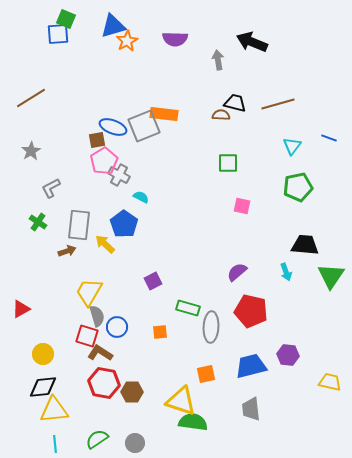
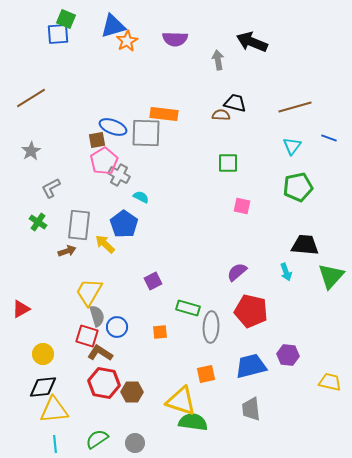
brown line at (278, 104): moved 17 px right, 3 px down
gray square at (144, 126): moved 2 px right, 7 px down; rotated 24 degrees clockwise
green triangle at (331, 276): rotated 8 degrees clockwise
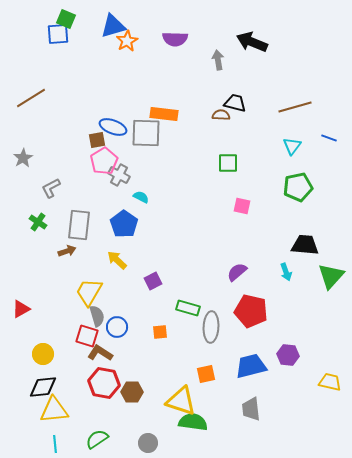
gray star at (31, 151): moved 8 px left, 7 px down
yellow arrow at (105, 244): moved 12 px right, 16 px down
gray circle at (135, 443): moved 13 px right
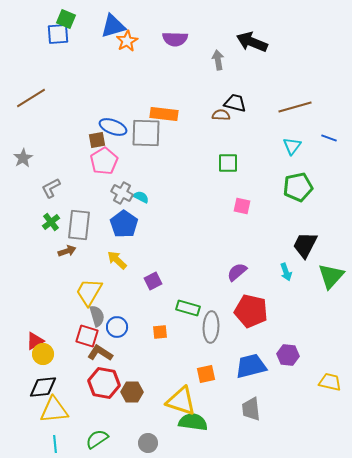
gray cross at (119, 175): moved 3 px right, 18 px down
green cross at (38, 222): moved 13 px right; rotated 18 degrees clockwise
black trapezoid at (305, 245): rotated 68 degrees counterclockwise
red triangle at (21, 309): moved 14 px right, 32 px down
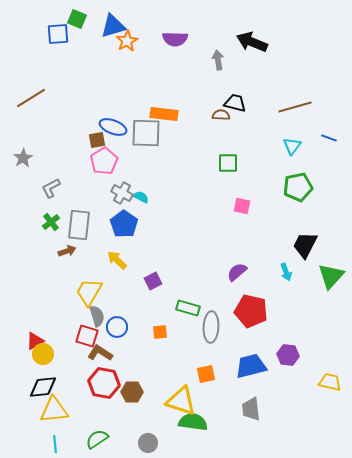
green square at (66, 19): moved 11 px right
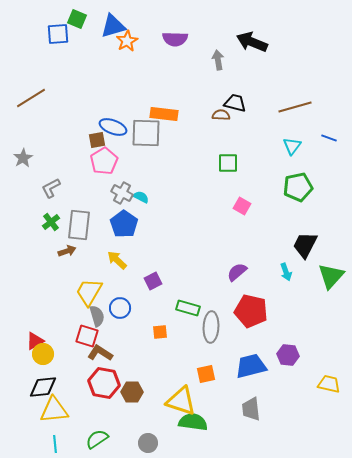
pink square at (242, 206): rotated 18 degrees clockwise
blue circle at (117, 327): moved 3 px right, 19 px up
yellow trapezoid at (330, 382): moved 1 px left, 2 px down
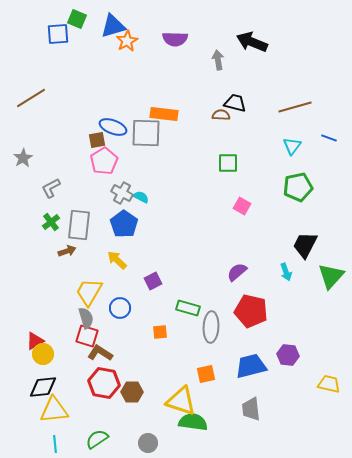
gray semicircle at (97, 316): moved 11 px left, 2 px down
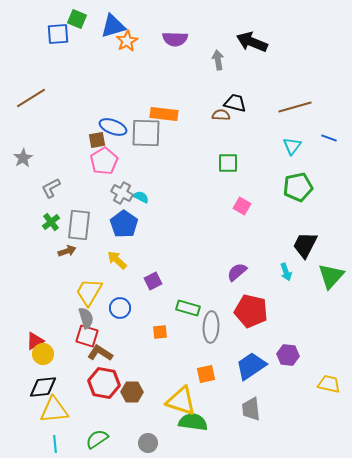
blue trapezoid at (251, 366): rotated 20 degrees counterclockwise
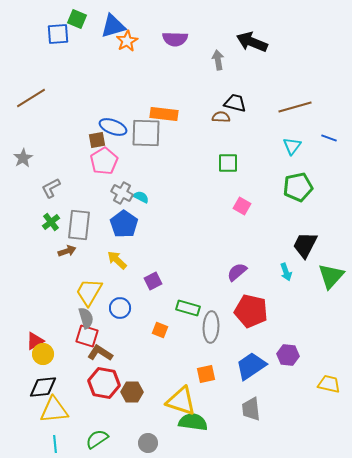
brown semicircle at (221, 115): moved 2 px down
orange square at (160, 332): moved 2 px up; rotated 28 degrees clockwise
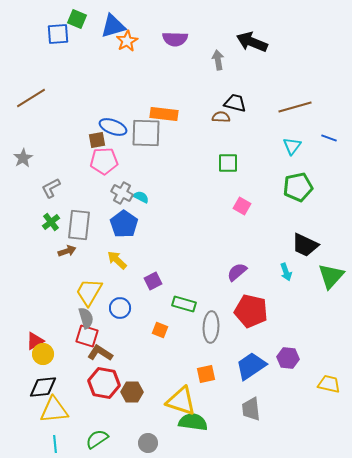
pink pentagon at (104, 161): rotated 28 degrees clockwise
black trapezoid at (305, 245): rotated 92 degrees counterclockwise
green rectangle at (188, 308): moved 4 px left, 4 px up
purple hexagon at (288, 355): moved 3 px down
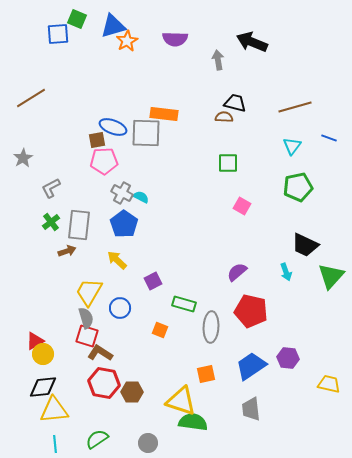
brown semicircle at (221, 117): moved 3 px right
